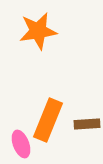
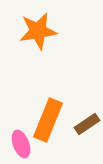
brown rectangle: rotated 30 degrees counterclockwise
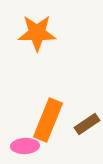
orange star: moved 1 px left, 2 px down; rotated 9 degrees clockwise
pink ellipse: moved 4 px right, 2 px down; rotated 72 degrees counterclockwise
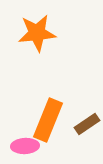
orange star: rotated 6 degrees counterclockwise
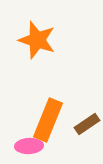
orange star: moved 7 px down; rotated 24 degrees clockwise
pink ellipse: moved 4 px right
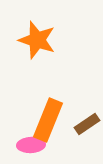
pink ellipse: moved 2 px right, 1 px up
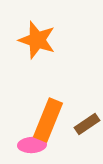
pink ellipse: moved 1 px right
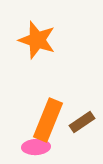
brown rectangle: moved 5 px left, 2 px up
pink ellipse: moved 4 px right, 2 px down
